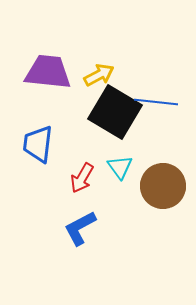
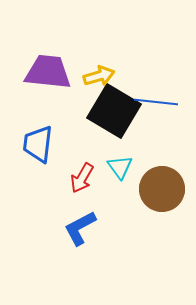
yellow arrow: moved 1 px down; rotated 12 degrees clockwise
black square: moved 1 px left, 1 px up
brown circle: moved 1 px left, 3 px down
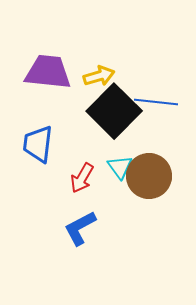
black square: rotated 14 degrees clockwise
brown circle: moved 13 px left, 13 px up
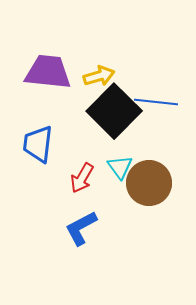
brown circle: moved 7 px down
blue L-shape: moved 1 px right
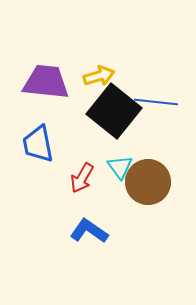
purple trapezoid: moved 2 px left, 10 px down
black square: rotated 6 degrees counterclockwise
blue trapezoid: rotated 18 degrees counterclockwise
brown circle: moved 1 px left, 1 px up
blue L-shape: moved 8 px right, 3 px down; rotated 63 degrees clockwise
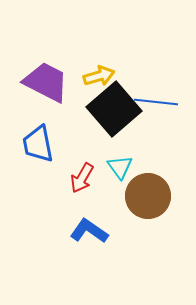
purple trapezoid: rotated 21 degrees clockwise
black square: moved 2 px up; rotated 10 degrees clockwise
brown circle: moved 14 px down
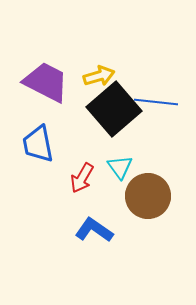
blue L-shape: moved 5 px right, 1 px up
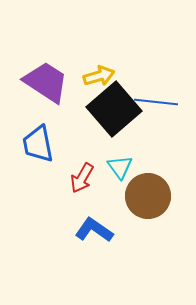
purple trapezoid: rotated 6 degrees clockwise
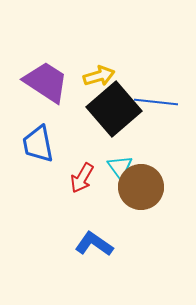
brown circle: moved 7 px left, 9 px up
blue L-shape: moved 14 px down
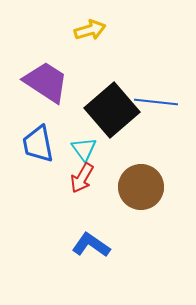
yellow arrow: moved 9 px left, 46 px up
black square: moved 2 px left, 1 px down
cyan triangle: moved 36 px left, 18 px up
blue L-shape: moved 3 px left, 1 px down
